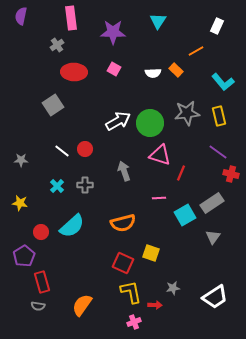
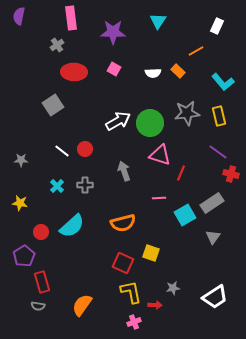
purple semicircle at (21, 16): moved 2 px left
orange rectangle at (176, 70): moved 2 px right, 1 px down
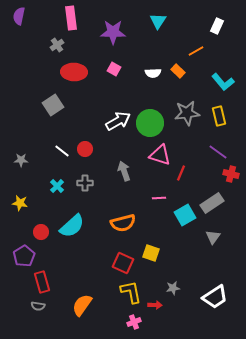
gray cross at (85, 185): moved 2 px up
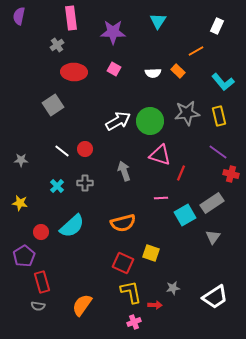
green circle at (150, 123): moved 2 px up
pink line at (159, 198): moved 2 px right
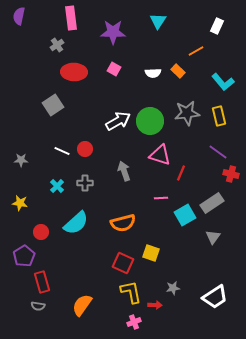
white line at (62, 151): rotated 14 degrees counterclockwise
cyan semicircle at (72, 226): moved 4 px right, 3 px up
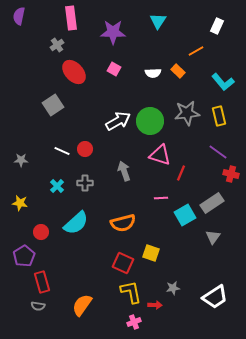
red ellipse at (74, 72): rotated 45 degrees clockwise
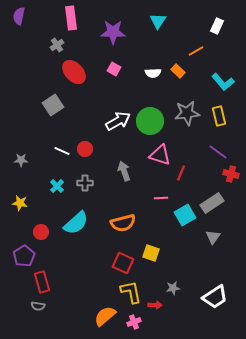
orange semicircle at (82, 305): moved 23 px right, 11 px down; rotated 15 degrees clockwise
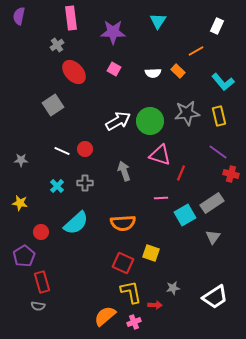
orange semicircle at (123, 223): rotated 10 degrees clockwise
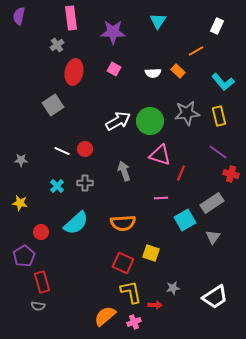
red ellipse at (74, 72): rotated 55 degrees clockwise
cyan square at (185, 215): moved 5 px down
